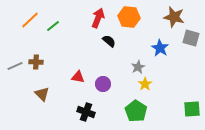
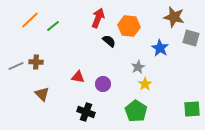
orange hexagon: moved 9 px down
gray line: moved 1 px right
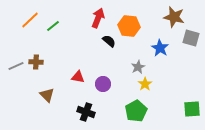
brown triangle: moved 5 px right, 1 px down
green pentagon: rotated 10 degrees clockwise
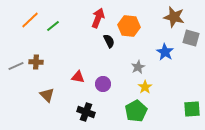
black semicircle: rotated 24 degrees clockwise
blue star: moved 5 px right, 4 px down
yellow star: moved 3 px down
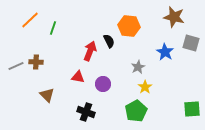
red arrow: moved 8 px left, 33 px down
green line: moved 2 px down; rotated 32 degrees counterclockwise
gray square: moved 5 px down
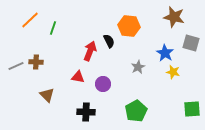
blue star: moved 1 px down
yellow star: moved 28 px right, 15 px up; rotated 24 degrees counterclockwise
black cross: rotated 18 degrees counterclockwise
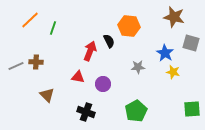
gray star: rotated 24 degrees clockwise
black cross: rotated 18 degrees clockwise
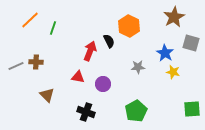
brown star: rotated 30 degrees clockwise
orange hexagon: rotated 20 degrees clockwise
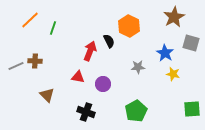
brown cross: moved 1 px left, 1 px up
yellow star: moved 2 px down
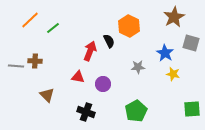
green line: rotated 32 degrees clockwise
gray line: rotated 28 degrees clockwise
